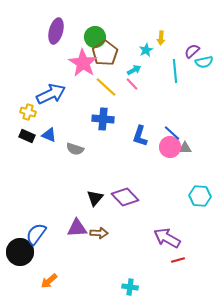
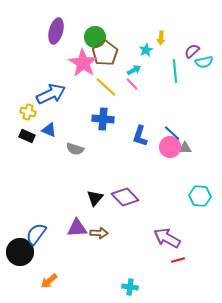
blue triangle: moved 5 px up
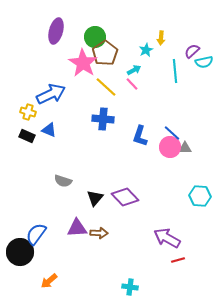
gray semicircle: moved 12 px left, 32 px down
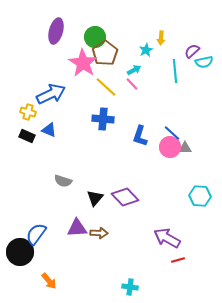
orange arrow: rotated 90 degrees counterclockwise
